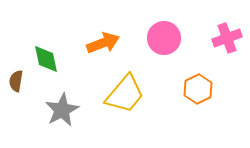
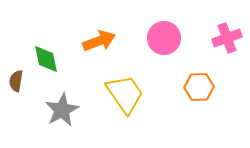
orange arrow: moved 4 px left, 2 px up
orange hexagon: moved 1 px right, 2 px up; rotated 24 degrees clockwise
yellow trapezoid: rotated 75 degrees counterclockwise
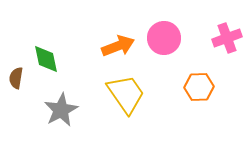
orange arrow: moved 19 px right, 5 px down
brown semicircle: moved 3 px up
yellow trapezoid: moved 1 px right
gray star: moved 1 px left
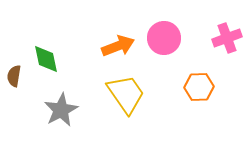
brown semicircle: moved 2 px left, 2 px up
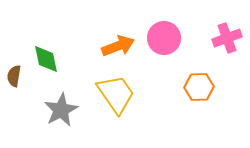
yellow trapezoid: moved 10 px left
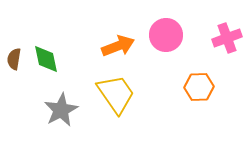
pink circle: moved 2 px right, 3 px up
brown semicircle: moved 17 px up
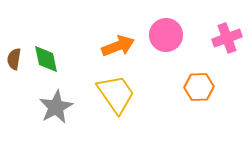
gray star: moved 5 px left, 3 px up
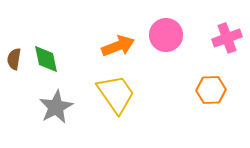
orange hexagon: moved 12 px right, 3 px down
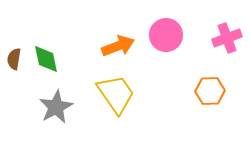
orange hexagon: moved 1 px left, 1 px down
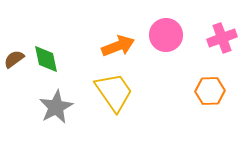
pink cross: moved 5 px left
brown semicircle: rotated 45 degrees clockwise
yellow trapezoid: moved 2 px left, 2 px up
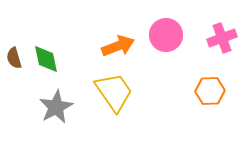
brown semicircle: moved 1 px up; rotated 70 degrees counterclockwise
